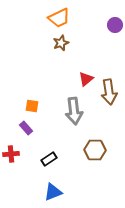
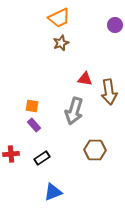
red triangle: moved 1 px left; rotated 49 degrees clockwise
gray arrow: rotated 24 degrees clockwise
purple rectangle: moved 8 px right, 3 px up
black rectangle: moved 7 px left, 1 px up
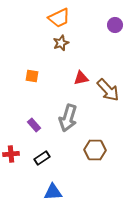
red triangle: moved 4 px left, 1 px up; rotated 21 degrees counterclockwise
brown arrow: moved 1 px left, 2 px up; rotated 35 degrees counterclockwise
orange square: moved 30 px up
gray arrow: moved 6 px left, 7 px down
blue triangle: rotated 18 degrees clockwise
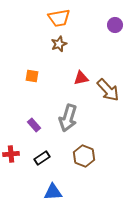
orange trapezoid: rotated 15 degrees clockwise
brown star: moved 2 px left, 1 px down
brown hexagon: moved 11 px left, 6 px down; rotated 20 degrees clockwise
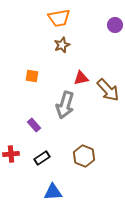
brown star: moved 3 px right, 1 px down
gray arrow: moved 3 px left, 13 px up
